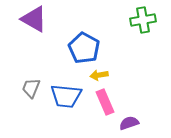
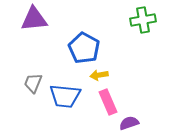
purple triangle: rotated 36 degrees counterclockwise
gray trapezoid: moved 2 px right, 5 px up
blue trapezoid: moved 1 px left
pink rectangle: moved 3 px right
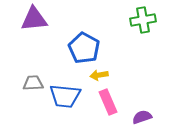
gray trapezoid: rotated 65 degrees clockwise
purple semicircle: moved 13 px right, 6 px up
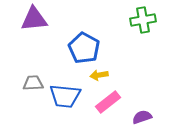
pink rectangle: rotated 75 degrees clockwise
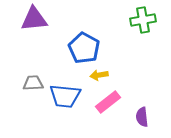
purple semicircle: rotated 78 degrees counterclockwise
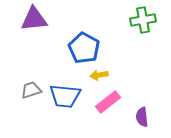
gray trapezoid: moved 2 px left, 7 px down; rotated 15 degrees counterclockwise
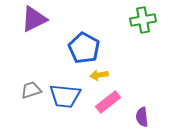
purple triangle: rotated 20 degrees counterclockwise
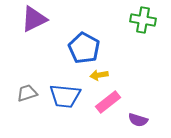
green cross: rotated 20 degrees clockwise
gray trapezoid: moved 4 px left, 3 px down
purple semicircle: moved 4 px left, 3 px down; rotated 66 degrees counterclockwise
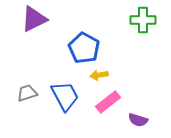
green cross: rotated 10 degrees counterclockwise
blue trapezoid: rotated 124 degrees counterclockwise
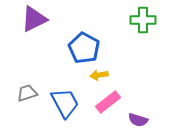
blue trapezoid: moved 7 px down
